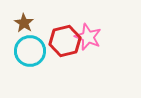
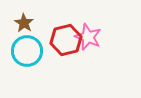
red hexagon: moved 1 px right, 1 px up
cyan circle: moved 3 px left
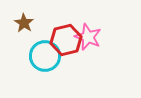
cyan circle: moved 18 px right, 5 px down
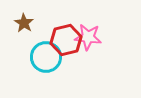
pink star: rotated 16 degrees counterclockwise
cyan circle: moved 1 px right, 1 px down
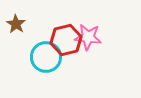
brown star: moved 8 px left, 1 px down
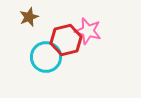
brown star: moved 13 px right, 7 px up; rotated 18 degrees clockwise
pink star: moved 6 px up; rotated 8 degrees clockwise
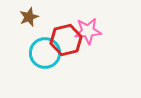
pink star: rotated 20 degrees counterclockwise
cyan circle: moved 1 px left, 4 px up
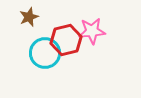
pink star: moved 4 px right
